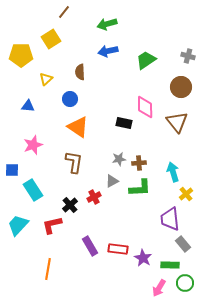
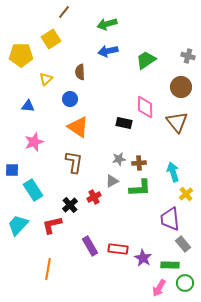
pink star: moved 1 px right, 3 px up
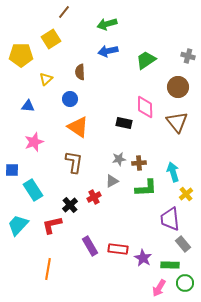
brown circle: moved 3 px left
green L-shape: moved 6 px right
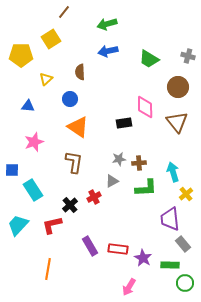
green trapezoid: moved 3 px right, 1 px up; rotated 115 degrees counterclockwise
black rectangle: rotated 21 degrees counterclockwise
pink arrow: moved 30 px left, 1 px up
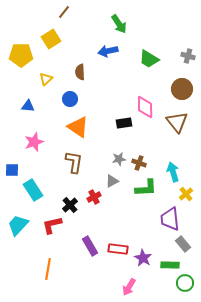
green arrow: moved 12 px right; rotated 108 degrees counterclockwise
brown circle: moved 4 px right, 2 px down
brown cross: rotated 24 degrees clockwise
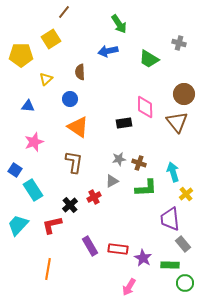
gray cross: moved 9 px left, 13 px up
brown circle: moved 2 px right, 5 px down
blue square: moved 3 px right; rotated 32 degrees clockwise
